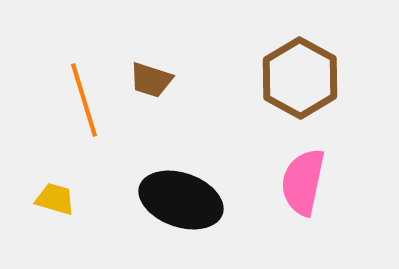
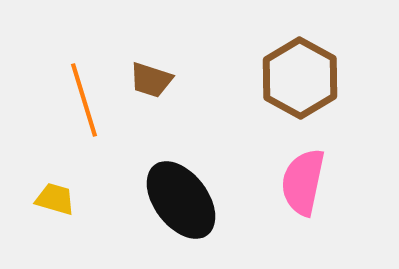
black ellipse: rotated 34 degrees clockwise
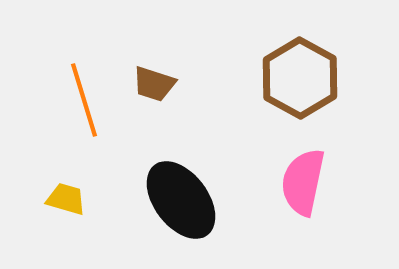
brown trapezoid: moved 3 px right, 4 px down
yellow trapezoid: moved 11 px right
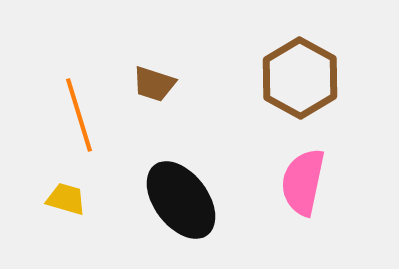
orange line: moved 5 px left, 15 px down
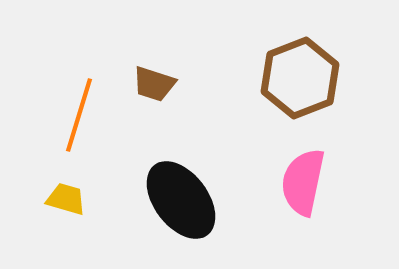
brown hexagon: rotated 10 degrees clockwise
orange line: rotated 34 degrees clockwise
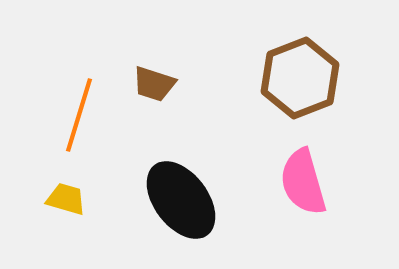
pink semicircle: rotated 28 degrees counterclockwise
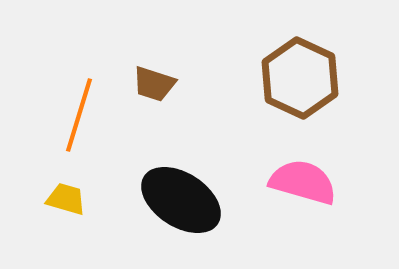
brown hexagon: rotated 14 degrees counterclockwise
pink semicircle: rotated 122 degrees clockwise
black ellipse: rotated 20 degrees counterclockwise
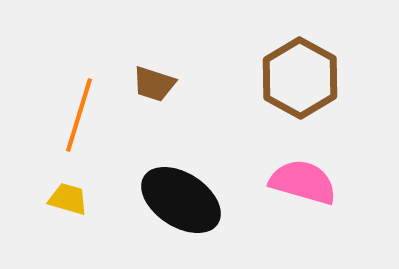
brown hexagon: rotated 4 degrees clockwise
yellow trapezoid: moved 2 px right
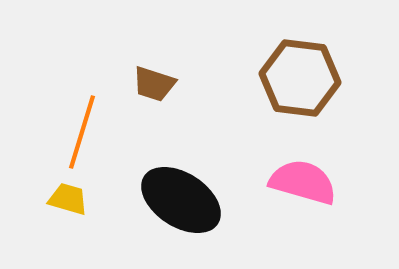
brown hexagon: rotated 22 degrees counterclockwise
orange line: moved 3 px right, 17 px down
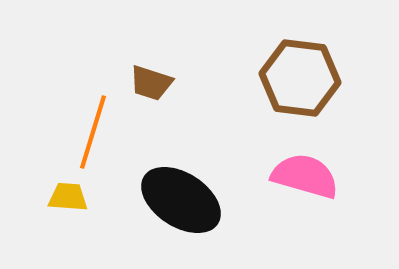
brown trapezoid: moved 3 px left, 1 px up
orange line: moved 11 px right
pink semicircle: moved 2 px right, 6 px up
yellow trapezoid: moved 2 px up; rotated 12 degrees counterclockwise
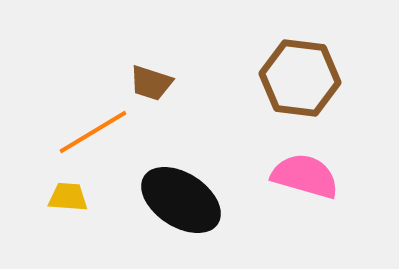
orange line: rotated 42 degrees clockwise
